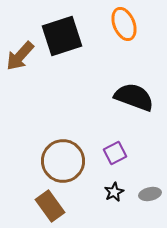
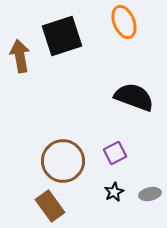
orange ellipse: moved 2 px up
brown arrow: rotated 128 degrees clockwise
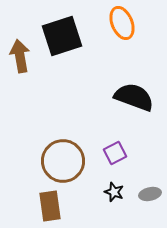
orange ellipse: moved 2 px left, 1 px down
black star: rotated 24 degrees counterclockwise
brown rectangle: rotated 28 degrees clockwise
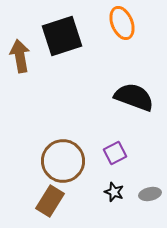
brown rectangle: moved 5 px up; rotated 40 degrees clockwise
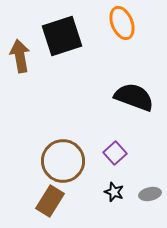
purple square: rotated 15 degrees counterclockwise
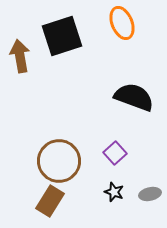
brown circle: moved 4 px left
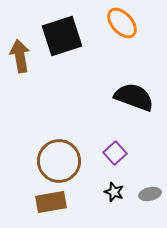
orange ellipse: rotated 20 degrees counterclockwise
brown rectangle: moved 1 px right, 1 px down; rotated 48 degrees clockwise
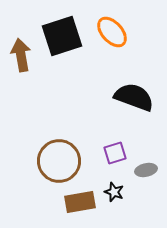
orange ellipse: moved 10 px left, 9 px down
brown arrow: moved 1 px right, 1 px up
purple square: rotated 25 degrees clockwise
gray ellipse: moved 4 px left, 24 px up
brown rectangle: moved 29 px right
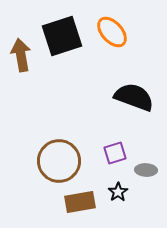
gray ellipse: rotated 15 degrees clockwise
black star: moved 4 px right; rotated 18 degrees clockwise
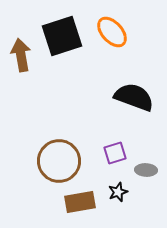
black star: rotated 12 degrees clockwise
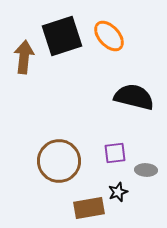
orange ellipse: moved 3 px left, 4 px down
brown arrow: moved 3 px right, 2 px down; rotated 16 degrees clockwise
black semicircle: rotated 6 degrees counterclockwise
purple square: rotated 10 degrees clockwise
brown rectangle: moved 9 px right, 6 px down
